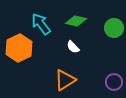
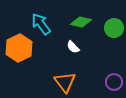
green diamond: moved 5 px right, 1 px down
orange triangle: moved 2 px down; rotated 35 degrees counterclockwise
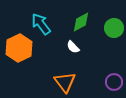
green diamond: rotated 40 degrees counterclockwise
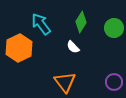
green diamond: rotated 30 degrees counterclockwise
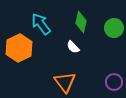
green diamond: rotated 20 degrees counterclockwise
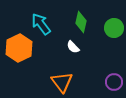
orange triangle: moved 3 px left
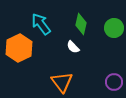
green diamond: moved 2 px down
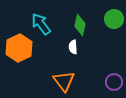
green diamond: moved 1 px left, 1 px down
green circle: moved 9 px up
white semicircle: rotated 40 degrees clockwise
orange triangle: moved 2 px right, 1 px up
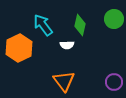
cyan arrow: moved 2 px right, 1 px down
white semicircle: moved 6 px left, 2 px up; rotated 88 degrees counterclockwise
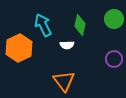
cyan arrow: rotated 10 degrees clockwise
purple circle: moved 23 px up
